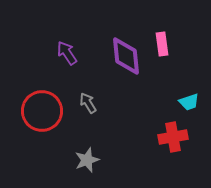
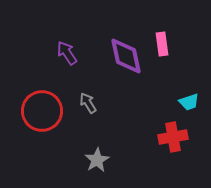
purple diamond: rotated 6 degrees counterclockwise
gray star: moved 10 px right; rotated 10 degrees counterclockwise
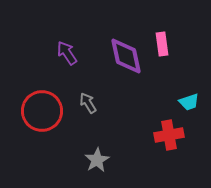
red cross: moved 4 px left, 2 px up
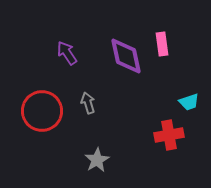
gray arrow: rotated 15 degrees clockwise
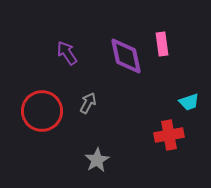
gray arrow: rotated 45 degrees clockwise
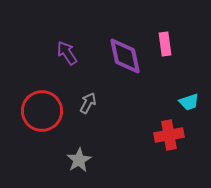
pink rectangle: moved 3 px right
purple diamond: moved 1 px left
gray star: moved 18 px left
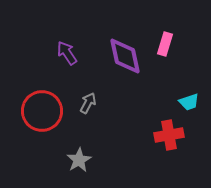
pink rectangle: rotated 25 degrees clockwise
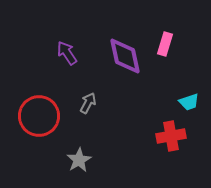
red circle: moved 3 px left, 5 px down
red cross: moved 2 px right, 1 px down
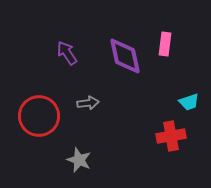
pink rectangle: rotated 10 degrees counterclockwise
gray arrow: rotated 55 degrees clockwise
gray star: rotated 20 degrees counterclockwise
